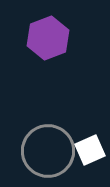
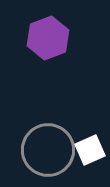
gray circle: moved 1 px up
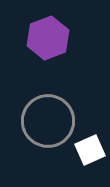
gray circle: moved 29 px up
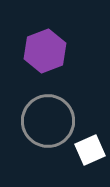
purple hexagon: moved 3 px left, 13 px down
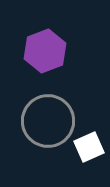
white square: moved 1 px left, 3 px up
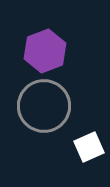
gray circle: moved 4 px left, 15 px up
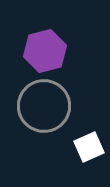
purple hexagon: rotated 6 degrees clockwise
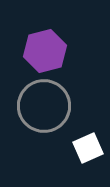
white square: moved 1 px left, 1 px down
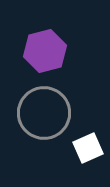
gray circle: moved 7 px down
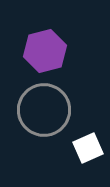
gray circle: moved 3 px up
